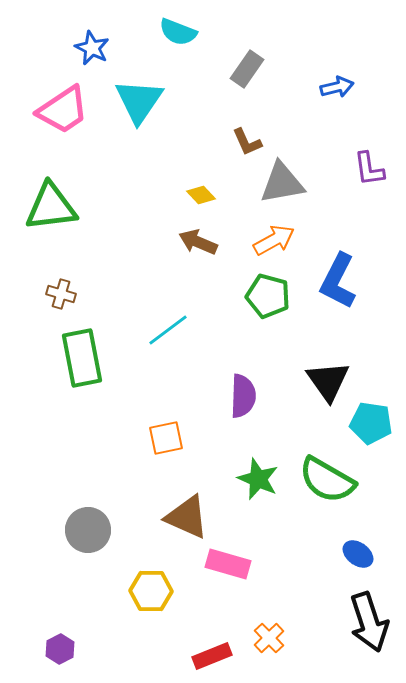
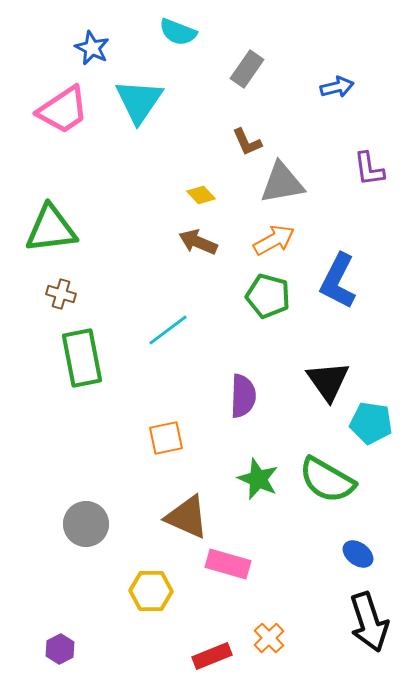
green triangle: moved 22 px down
gray circle: moved 2 px left, 6 px up
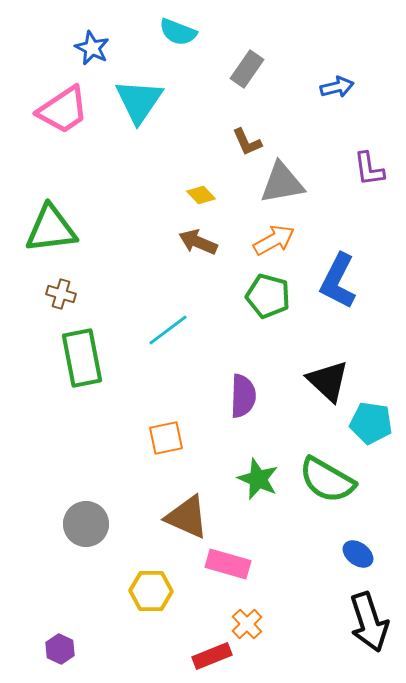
black triangle: rotated 12 degrees counterclockwise
orange cross: moved 22 px left, 14 px up
purple hexagon: rotated 8 degrees counterclockwise
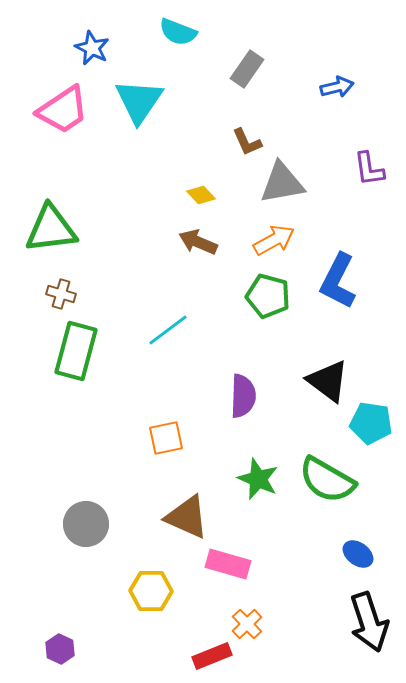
green rectangle: moved 6 px left, 7 px up; rotated 26 degrees clockwise
black triangle: rotated 6 degrees counterclockwise
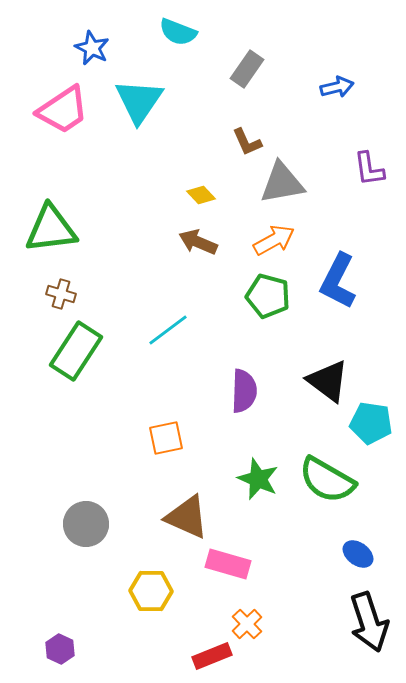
green rectangle: rotated 18 degrees clockwise
purple semicircle: moved 1 px right, 5 px up
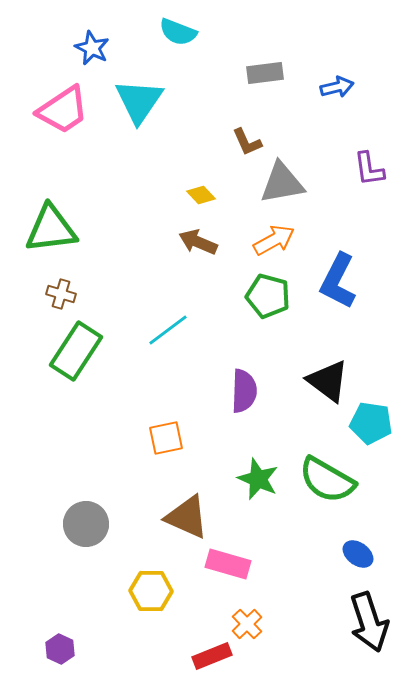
gray rectangle: moved 18 px right, 4 px down; rotated 48 degrees clockwise
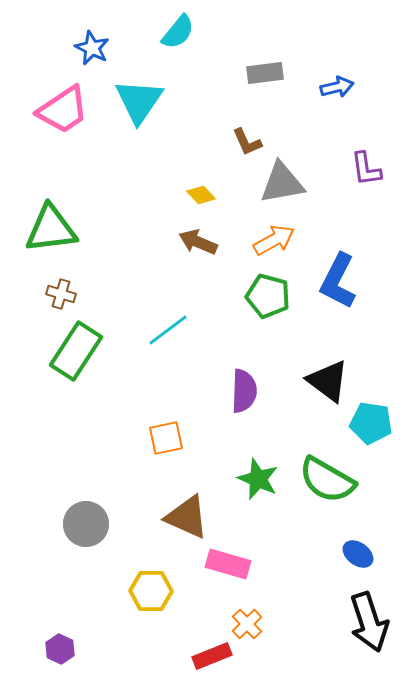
cyan semicircle: rotated 72 degrees counterclockwise
purple L-shape: moved 3 px left
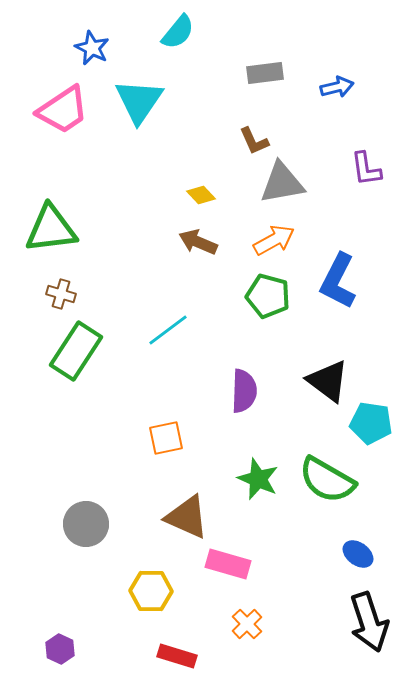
brown L-shape: moved 7 px right, 1 px up
red rectangle: moved 35 px left; rotated 39 degrees clockwise
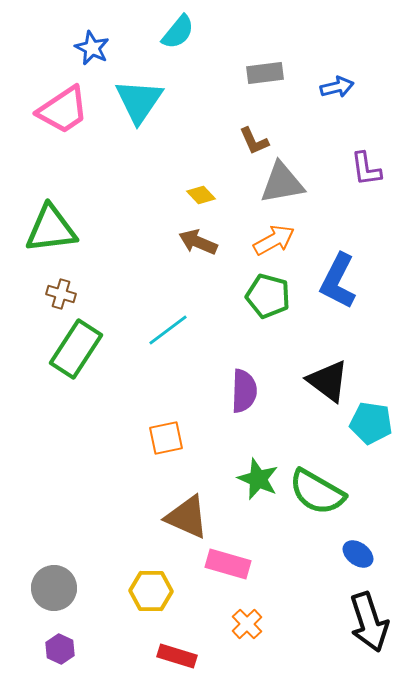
green rectangle: moved 2 px up
green semicircle: moved 10 px left, 12 px down
gray circle: moved 32 px left, 64 px down
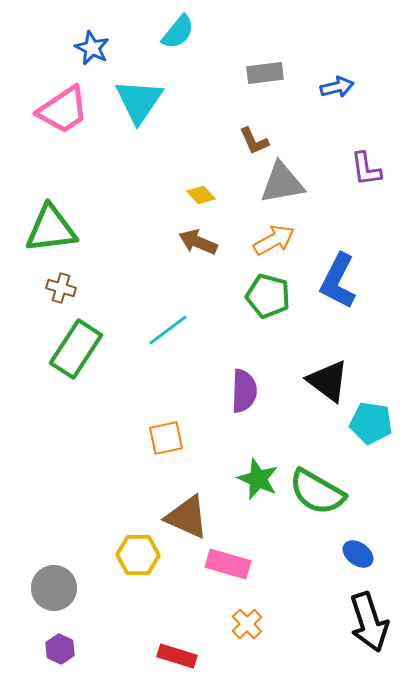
brown cross: moved 6 px up
yellow hexagon: moved 13 px left, 36 px up
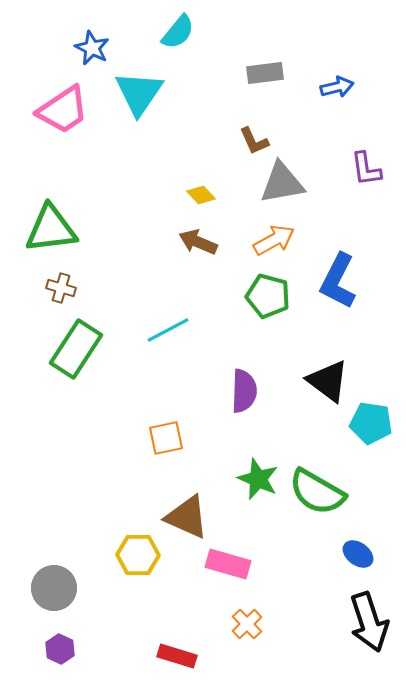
cyan triangle: moved 8 px up
cyan line: rotated 9 degrees clockwise
